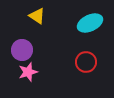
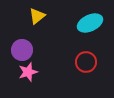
yellow triangle: rotated 48 degrees clockwise
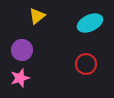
red circle: moved 2 px down
pink star: moved 8 px left, 6 px down
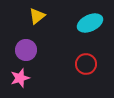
purple circle: moved 4 px right
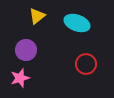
cyan ellipse: moved 13 px left; rotated 45 degrees clockwise
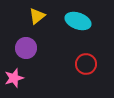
cyan ellipse: moved 1 px right, 2 px up
purple circle: moved 2 px up
pink star: moved 6 px left
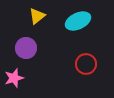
cyan ellipse: rotated 45 degrees counterclockwise
